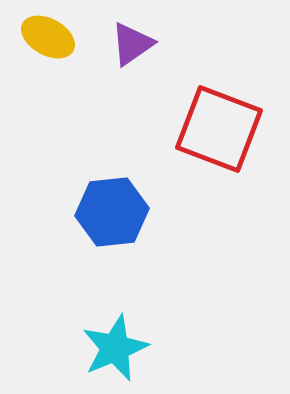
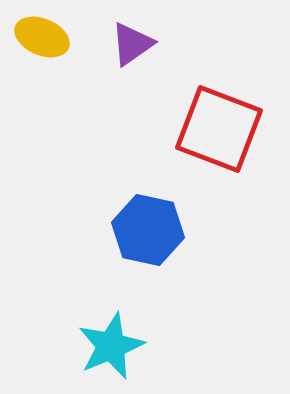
yellow ellipse: moved 6 px left; rotated 6 degrees counterclockwise
blue hexagon: moved 36 px right, 18 px down; rotated 18 degrees clockwise
cyan star: moved 4 px left, 2 px up
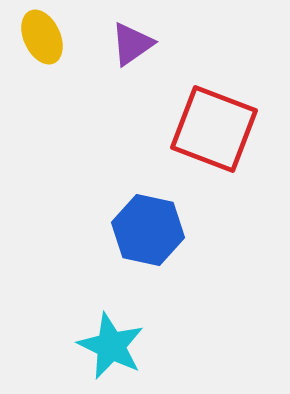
yellow ellipse: rotated 42 degrees clockwise
red square: moved 5 px left
cyan star: rotated 24 degrees counterclockwise
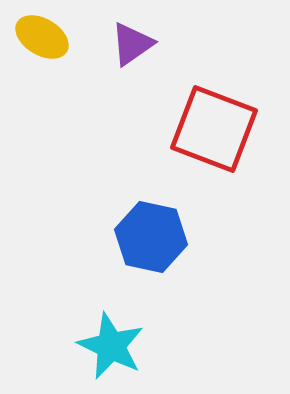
yellow ellipse: rotated 34 degrees counterclockwise
blue hexagon: moved 3 px right, 7 px down
